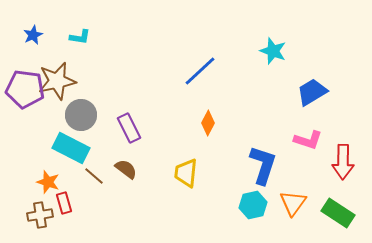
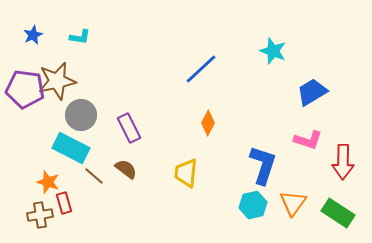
blue line: moved 1 px right, 2 px up
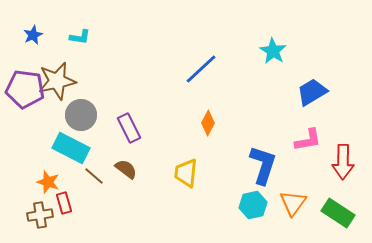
cyan star: rotated 12 degrees clockwise
pink L-shape: rotated 28 degrees counterclockwise
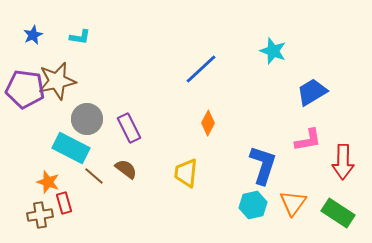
cyan star: rotated 12 degrees counterclockwise
gray circle: moved 6 px right, 4 px down
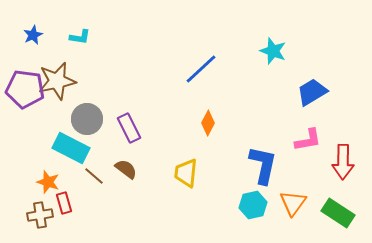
blue L-shape: rotated 6 degrees counterclockwise
